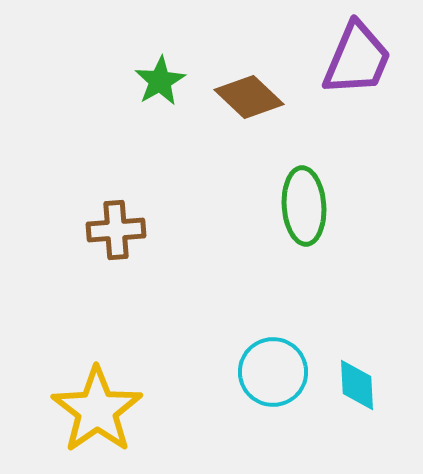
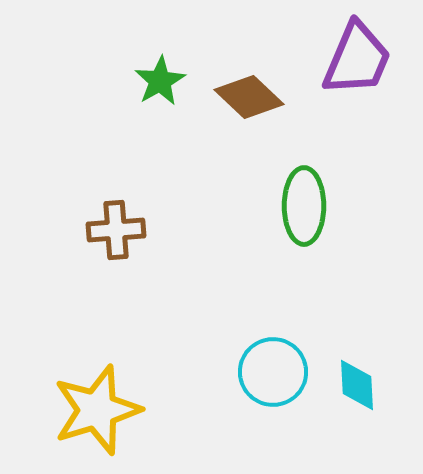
green ellipse: rotated 4 degrees clockwise
yellow star: rotated 18 degrees clockwise
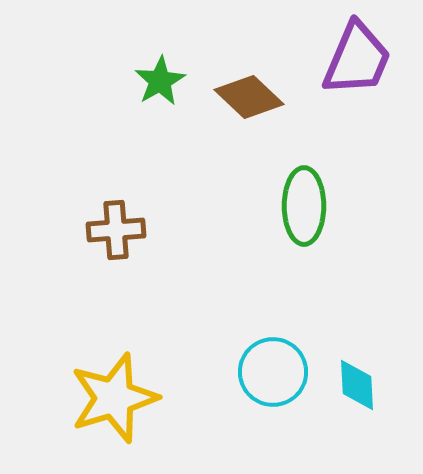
yellow star: moved 17 px right, 12 px up
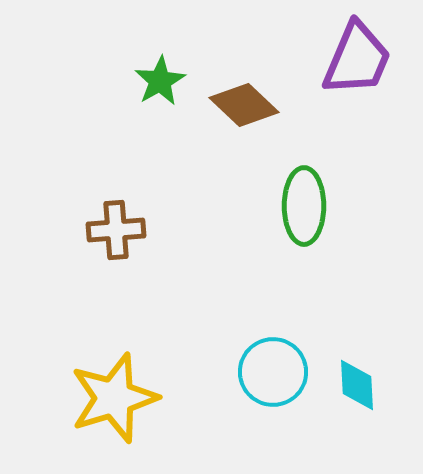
brown diamond: moved 5 px left, 8 px down
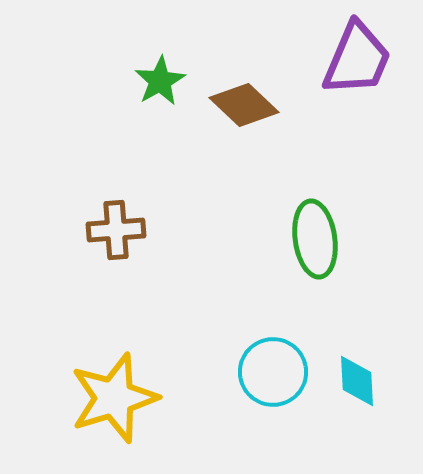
green ellipse: moved 11 px right, 33 px down; rotated 8 degrees counterclockwise
cyan diamond: moved 4 px up
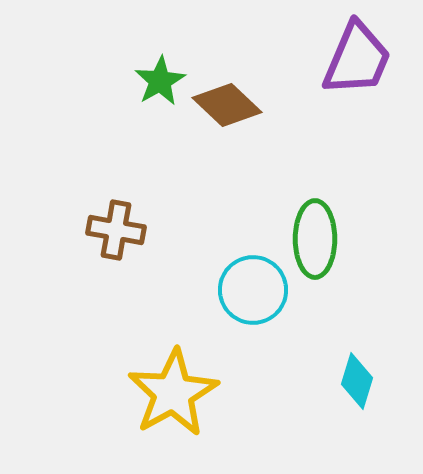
brown diamond: moved 17 px left
brown cross: rotated 14 degrees clockwise
green ellipse: rotated 8 degrees clockwise
cyan circle: moved 20 px left, 82 px up
cyan diamond: rotated 20 degrees clockwise
yellow star: moved 59 px right, 5 px up; rotated 12 degrees counterclockwise
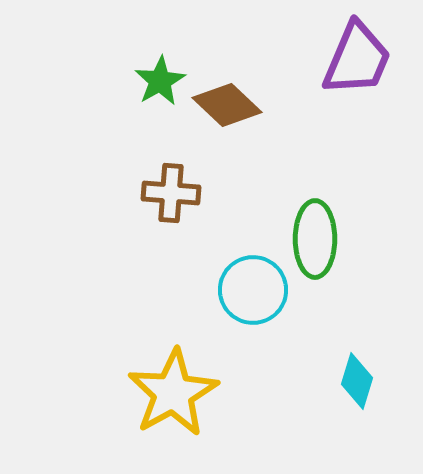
brown cross: moved 55 px right, 37 px up; rotated 6 degrees counterclockwise
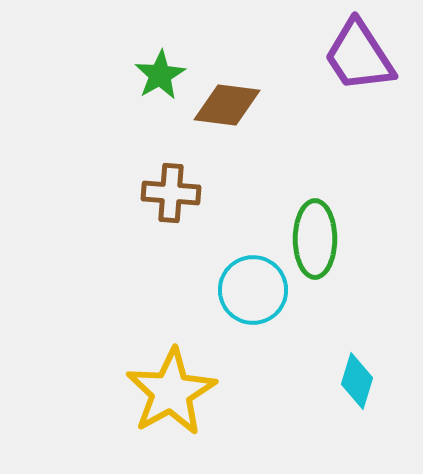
purple trapezoid: moved 2 px right, 3 px up; rotated 124 degrees clockwise
green star: moved 6 px up
brown diamond: rotated 36 degrees counterclockwise
yellow star: moved 2 px left, 1 px up
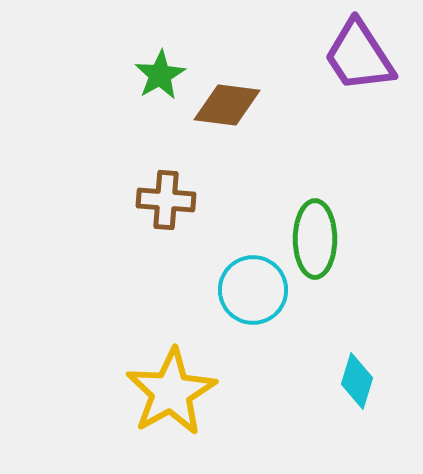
brown cross: moved 5 px left, 7 px down
